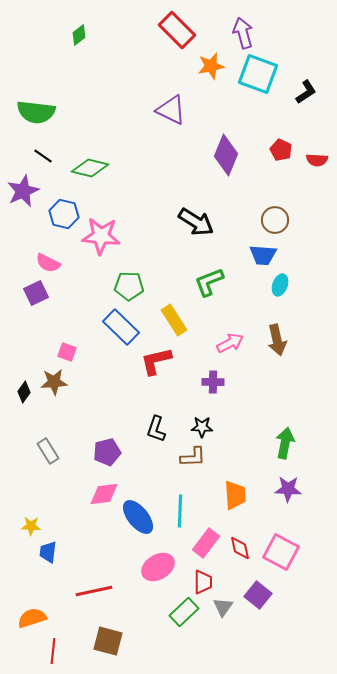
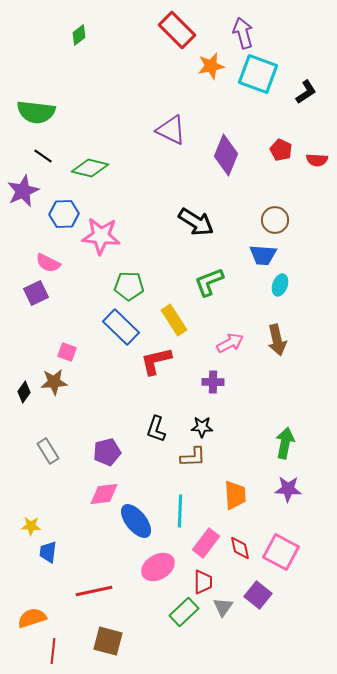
purple triangle at (171, 110): moved 20 px down
blue hexagon at (64, 214): rotated 16 degrees counterclockwise
blue ellipse at (138, 517): moved 2 px left, 4 px down
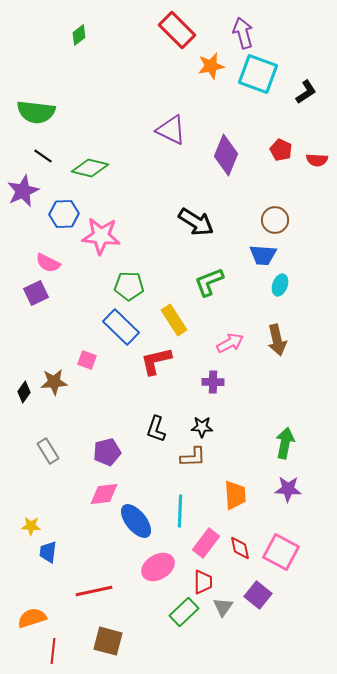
pink square at (67, 352): moved 20 px right, 8 px down
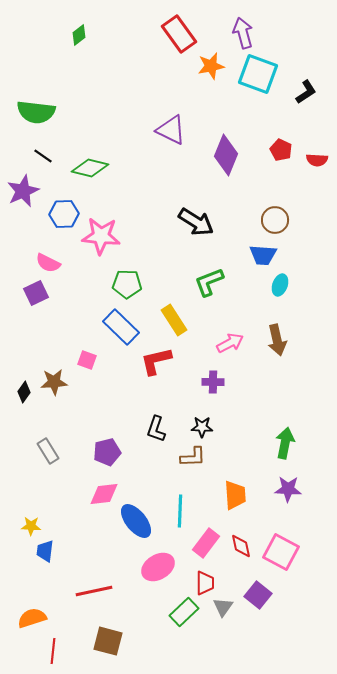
red rectangle at (177, 30): moved 2 px right, 4 px down; rotated 9 degrees clockwise
green pentagon at (129, 286): moved 2 px left, 2 px up
red diamond at (240, 548): moved 1 px right, 2 px up
blue trapezoid at (48, 552): moved 3 px left, 1 px up
red trapezoid at (203, 582): moved 2 px right, 1 px down
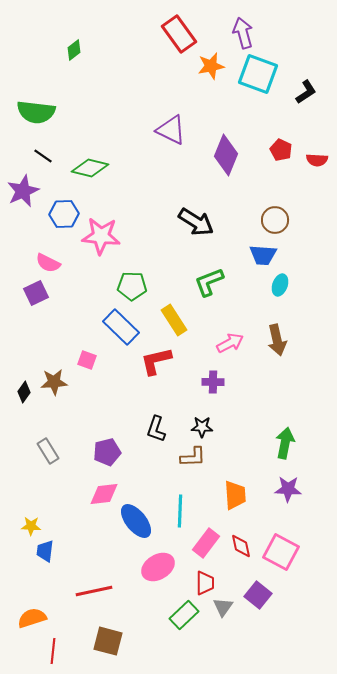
green diamond at (79, 35): moved 5 px left, 15 px down
green pentagon at (127, 284): moved 5 px right, 2 px down
green rectangle at (184, 612): moved 3 px down
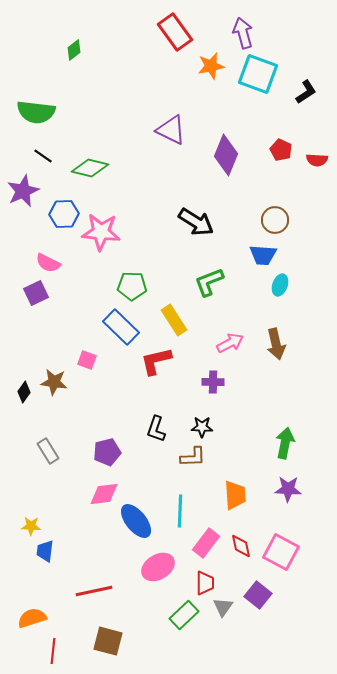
red rectangle at (179, 34): moved 4 px left, 2 px up
pink star at (101, 236): moved 4 px up
brown arrow at (277, 340): moved 1 px left, 4 px down
brown star at (54, 382): rotated 12 degrees clockwise
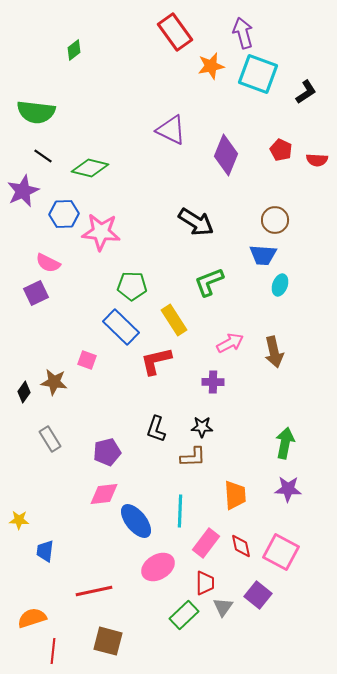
brown arrow at (276, 344): moved 2 px left, 8 px down
gray rectangle at (48, 451): moved 2 px right, 12 px up
yellow star at (31, 526): moved 12 px left, 6 px up
